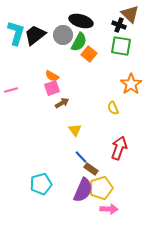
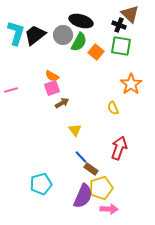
orange square: moved 7 px right, 2 px up
purple semicircle: moved 6 px down
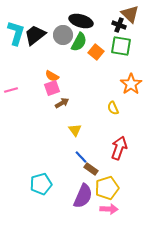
yellow pentagon: moved 6 px right
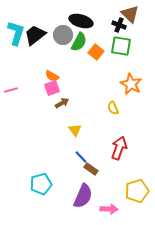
orange star: rotated 10 degrees counterclockwise
yellow pentagon: moved 30 px right, 3 px down
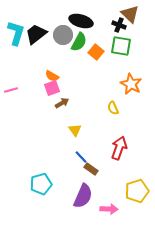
black trapezoid: moved 1 px right, 1 px up
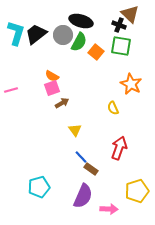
cyan pentagon: moved 2 px left, 3 px down
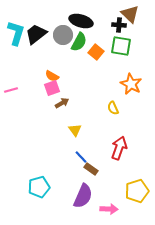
black cross: rotated 16 degrees counterclockwise
